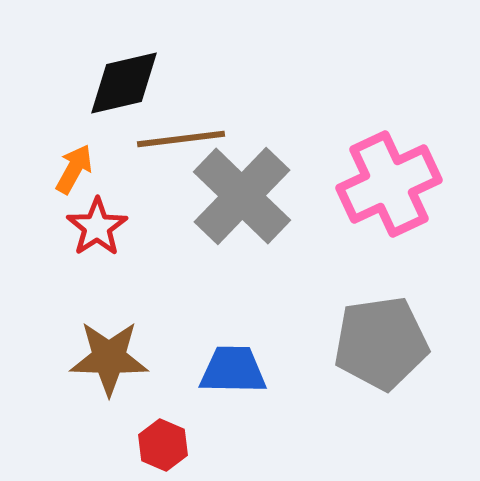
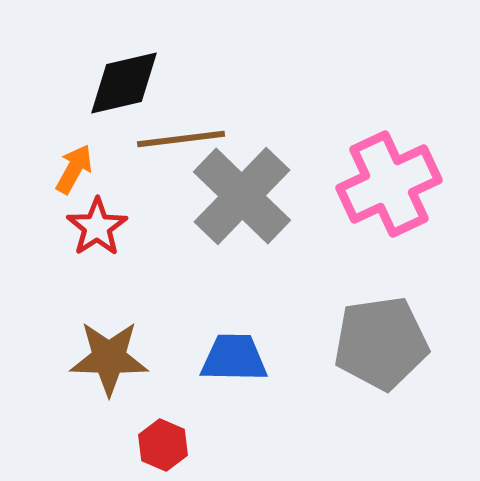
blue trapezoid: moved 1 px right, 12 px up
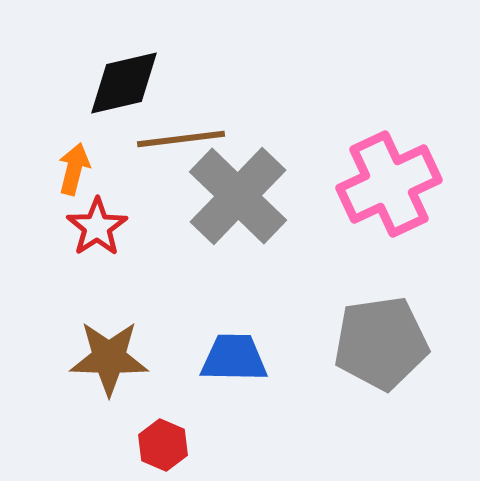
orange arrow: rotated 15 degrees counterclockwise
gray cross: moved 4 px left
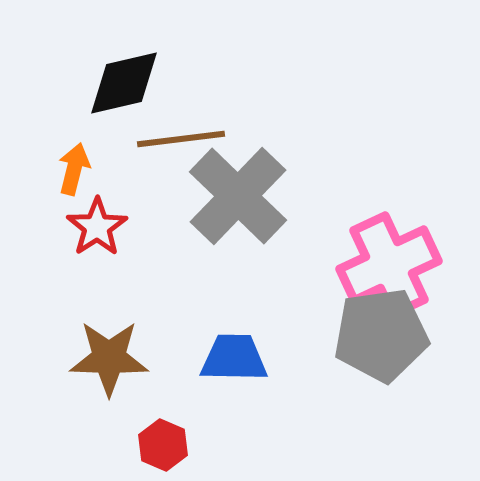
pink cross: moved 81 px down
gray pentagon: moved 8 px up
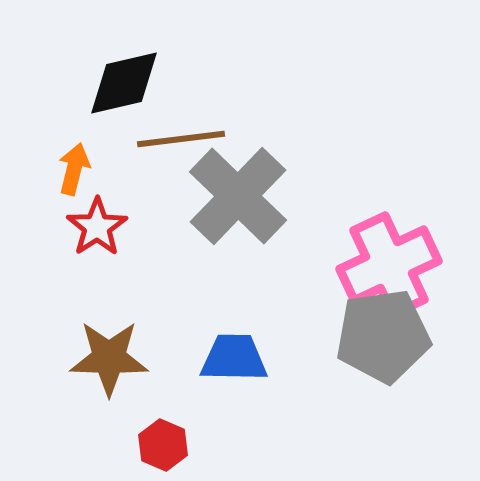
gray pentagon: moved 2 px right, 1 px down
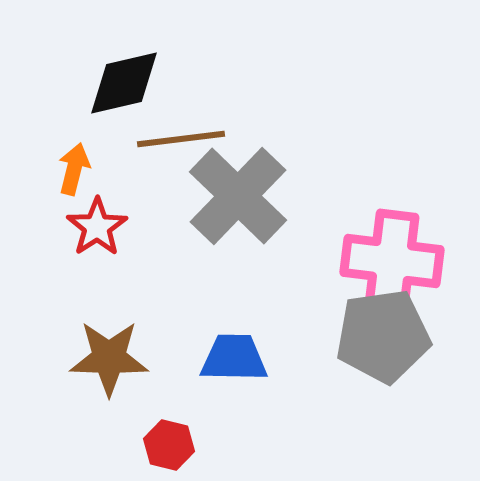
pink cross: moved 3 px right, 4 px up; rotated 32 degrees clockwise
red hexagon: moved 6 px right; rotated 9 degrees counterclockwise
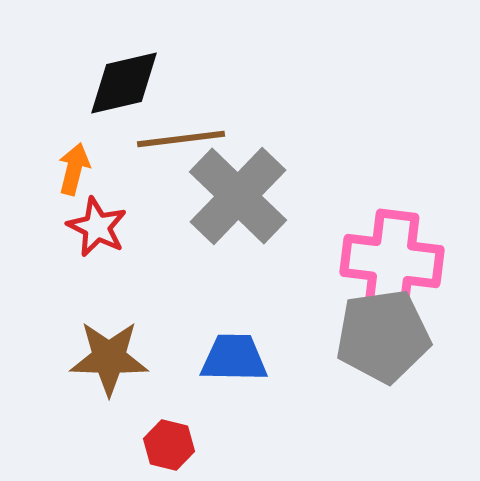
red star: rotated 12 degrees counterclockwise
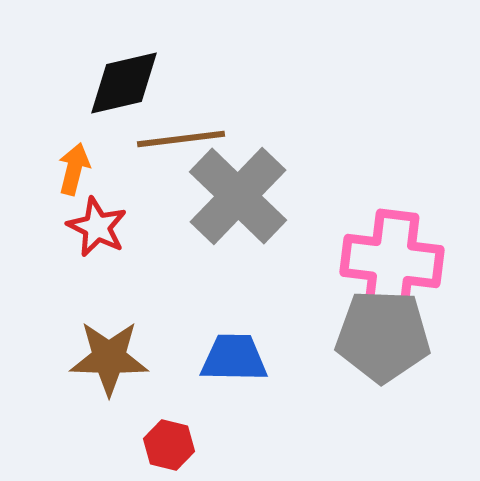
gray pentagon: rotated 10 degrees clockwise
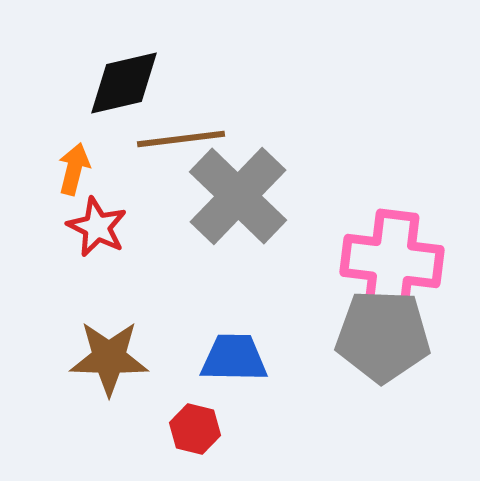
red hexagon: moved 26 px right, 16 px up
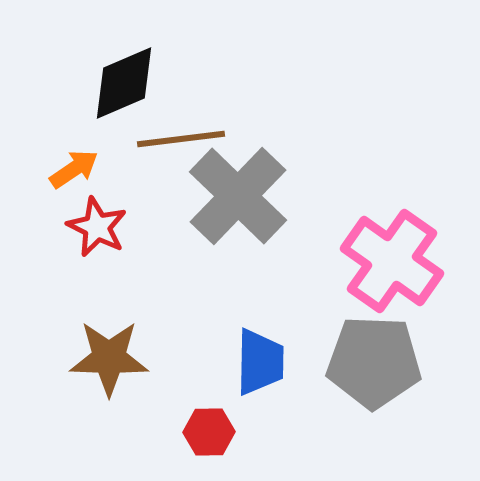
black diamond: rotated 10 degrees counterclockwise
orange arrow: rotated 42 degrees clockwise
pink cross: rotated 28 degrees clockwise
gray pentagon: moved 9 px left, 26 px down
blue trapezoid: moved 26 px right, 4 px down; rotated 90 degrees clockwise
red hexagon: moved 14 px right, 3 px down; rotated 15 degrees counterclockwise
